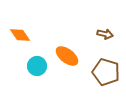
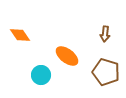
brown arrow: rotated 84 degrees clockwise
cyan circle: moved 4 px right, 9 px down
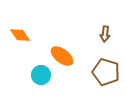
orange ellipse: moved 5 px left
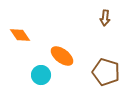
brown arrow: moved 16 px up
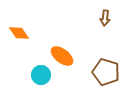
orange diamond: moved 1 px left, 2 px up
